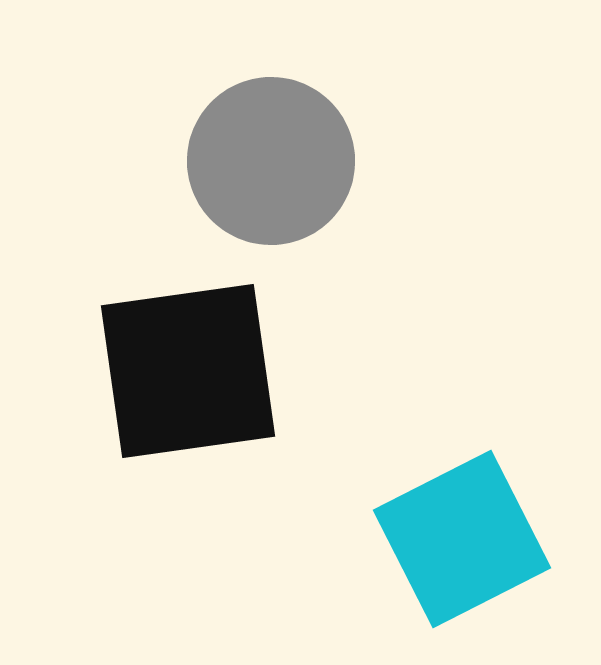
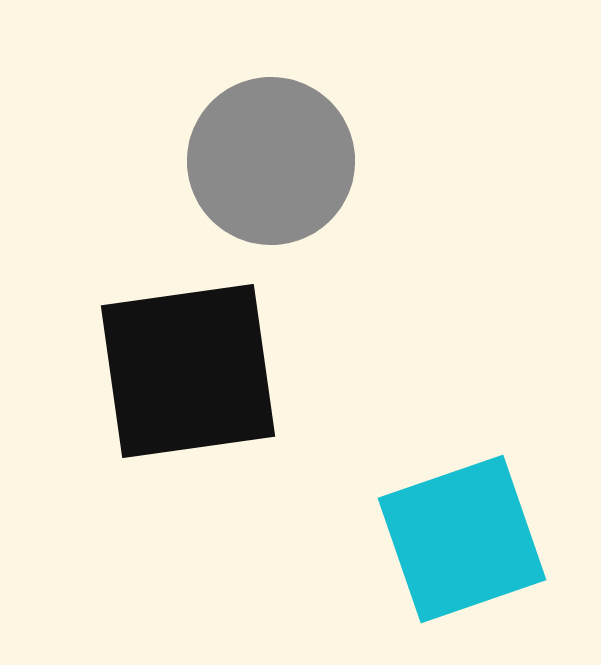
cyan square: rotated 8 degrees clockwise
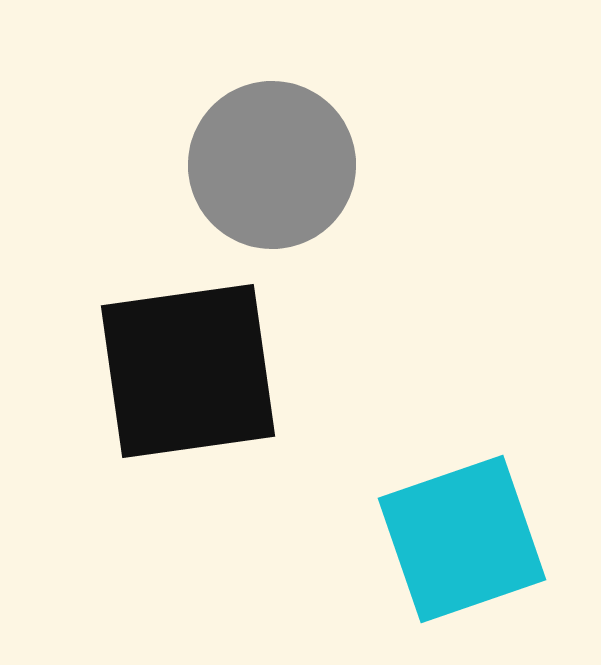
gray circle: moved 1 px right, 4 px down
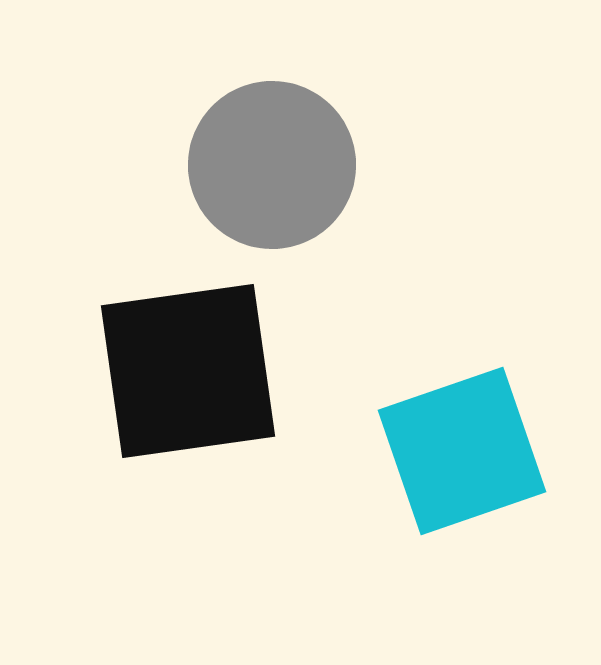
cyan square: moved 88 px up
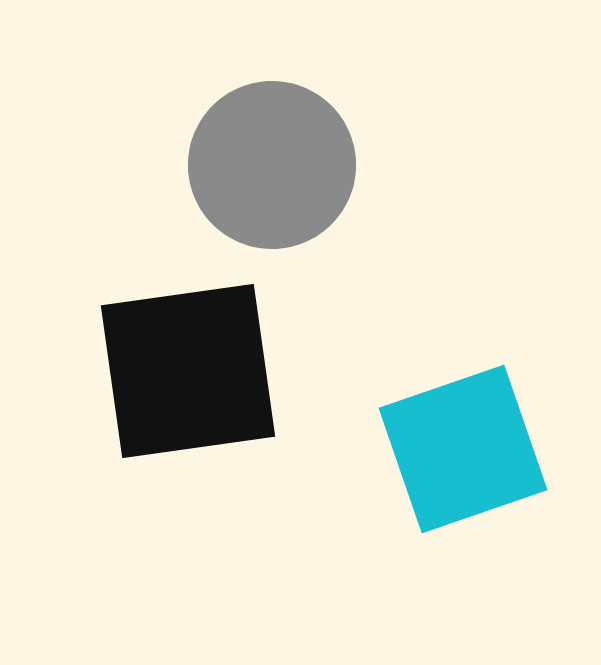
cyan square: moved 1 px right, 2 px up
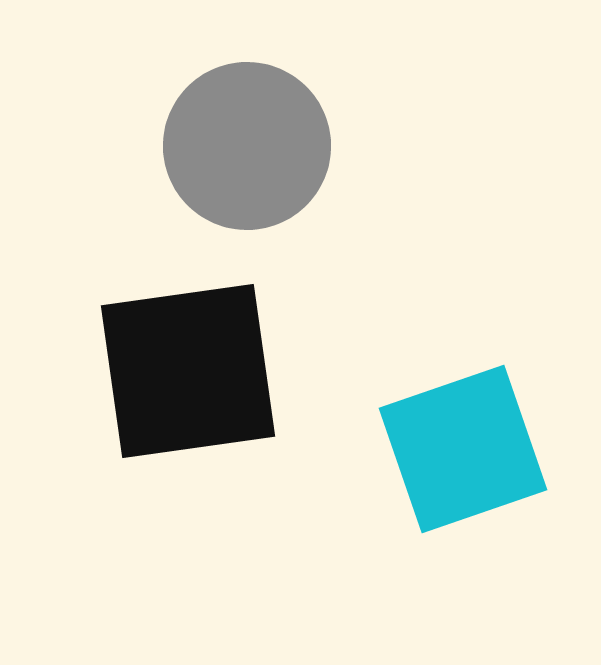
gray circle: moved 25 px left, 19 px up
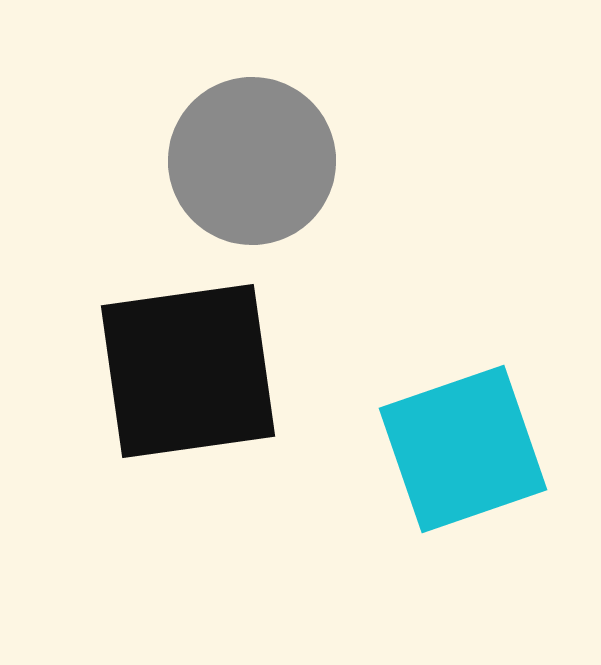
gray circle: moved 5 px right, 15 px down
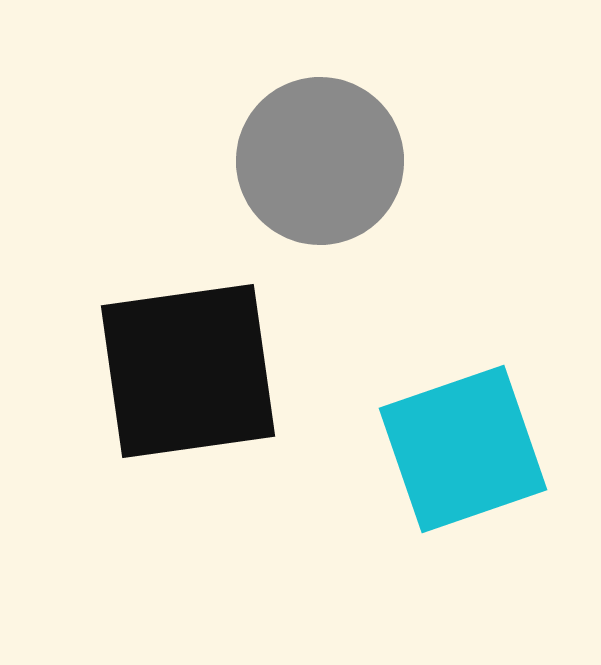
gray circle: moved 68 px right
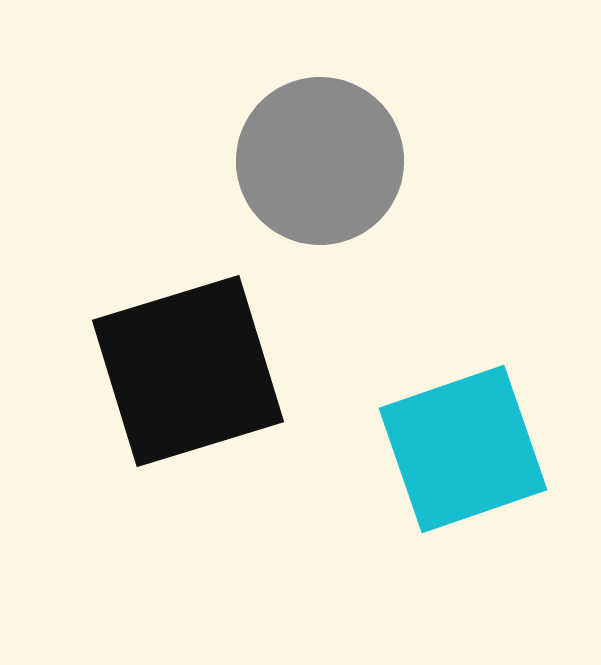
black square: rotated 9 degrees counterclockwise
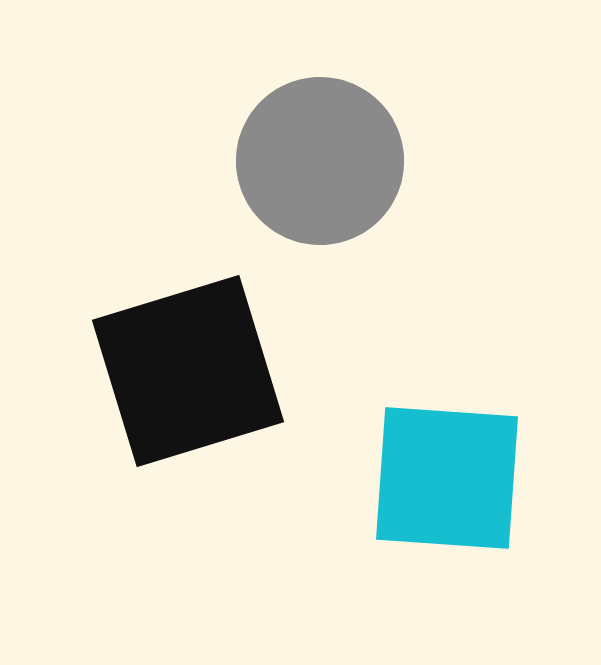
cyan square: moved 16 px left, 29 px down; rotated 23 degrees clockwise
